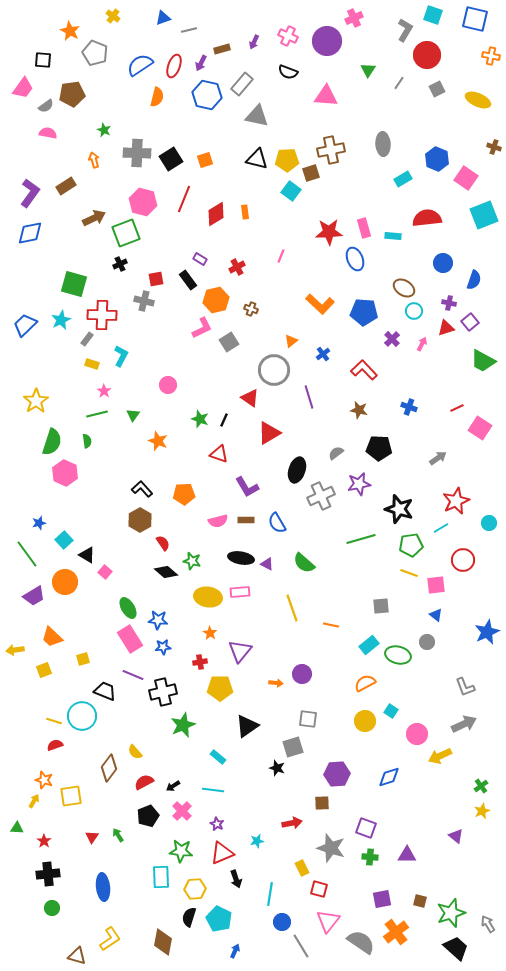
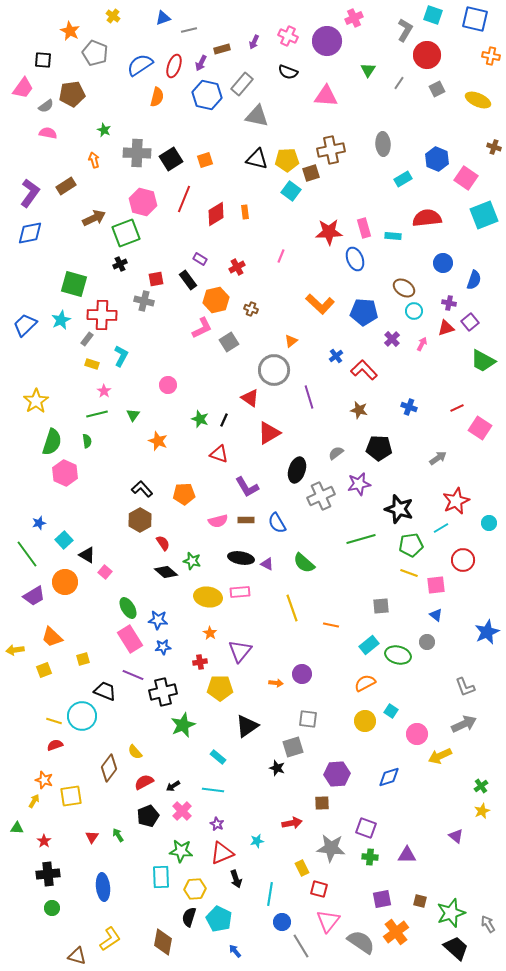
blue cross at (323, 354): moved 13 px right, 2 px down
gray star at (331, 848): rotated 12 degrees counterclockwise
blue arrow at (235, 951): rotated 64 degrees counterclockwise
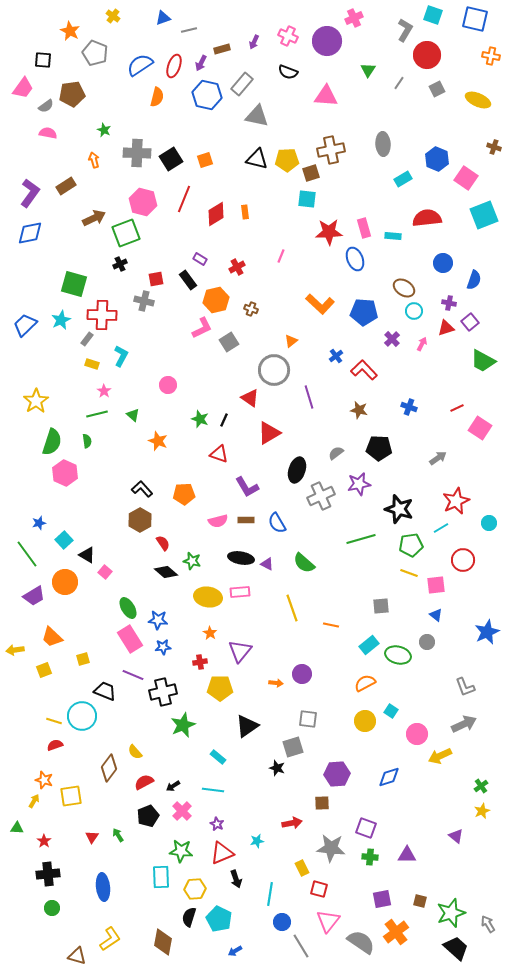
cyan square at (291, 191): moved 16 px right, 8 px down; rotated 30 degrees counterclockwise
green triangle at (133, 415): rotated 24 degrees counterclockwise
blue arrow at (235, 951): rotated 80 degrees counterclockwise
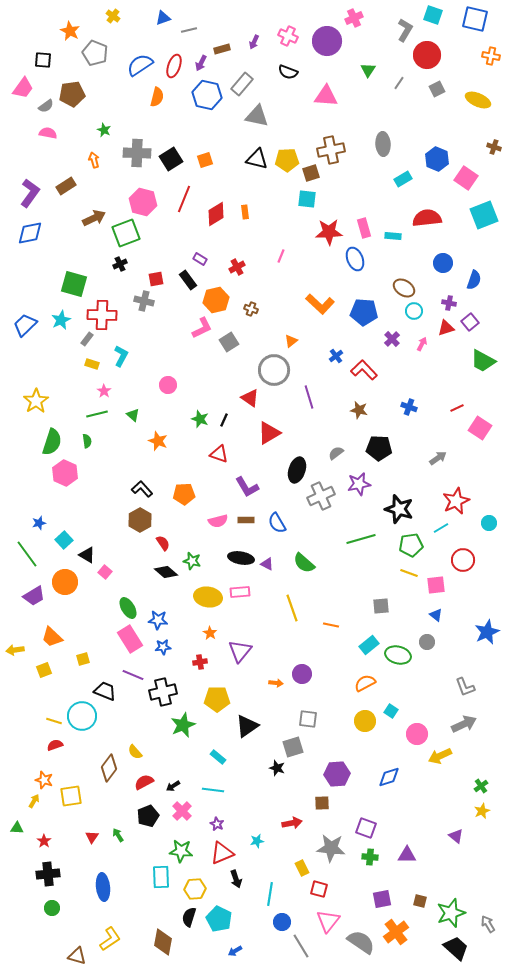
yellow pentagon at (220, 688): moved 3 px left, 11 px down
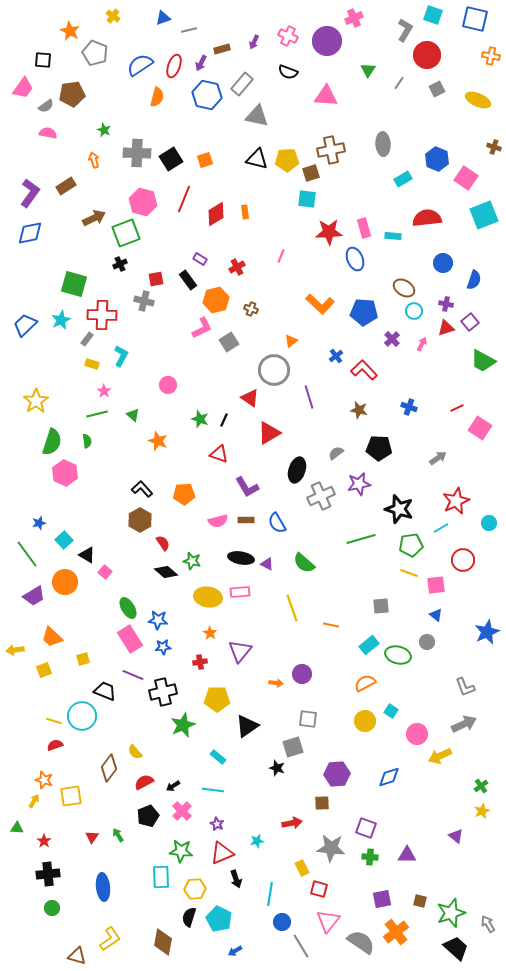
purple cross at (449, 303): moved 3 px left, 1 px down
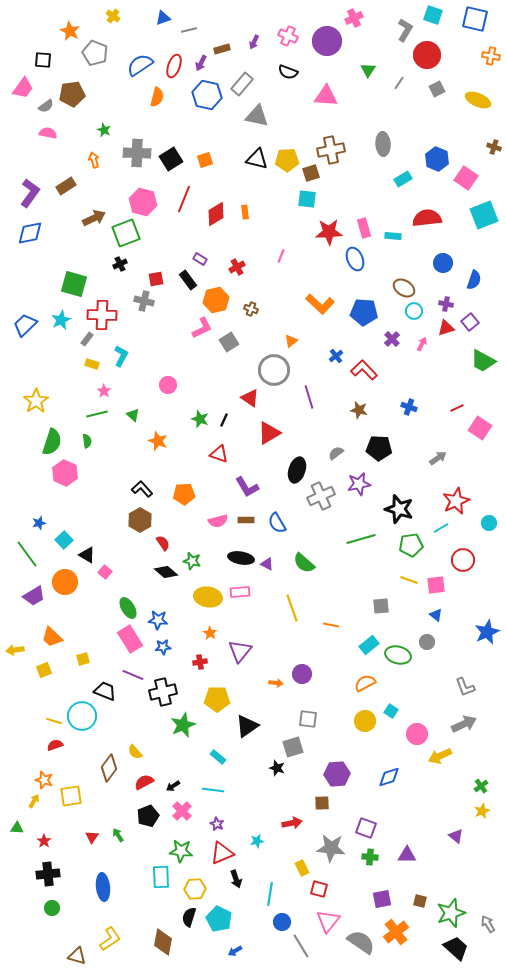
yellow line at (409, 573): moved 7 px down
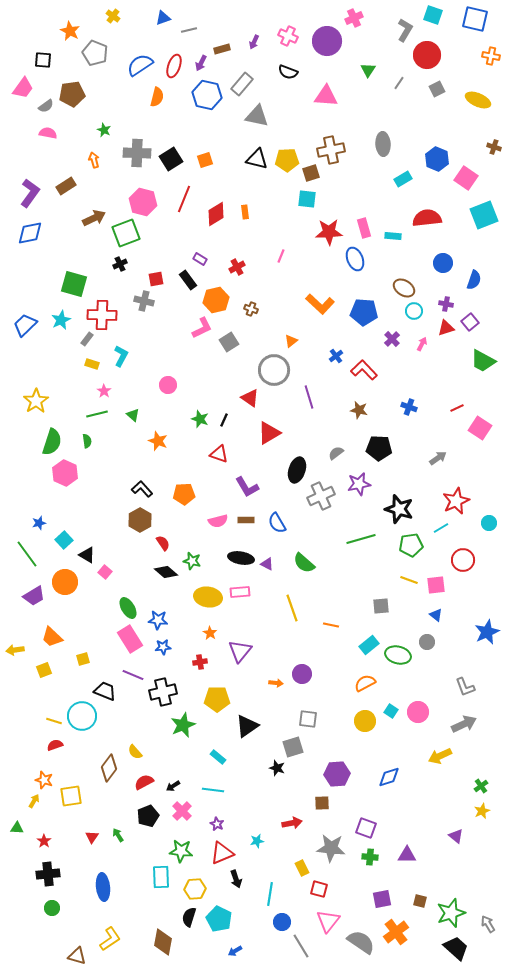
pink circle at (417, 734): moved 1 px right, 22 px up
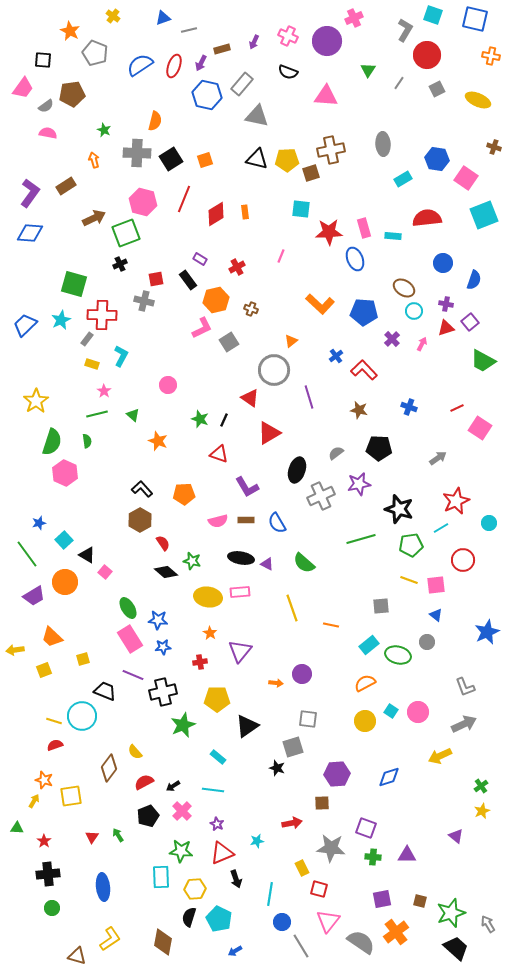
orange semicircle at (157, 97): moved 2 px left, 24 px down
blue hexagon at (437, 159): rotated 15 degrees counterclockwise
cyan square at (307, 199): moved 6 px left, 10 px down
blue diamond at (30, 233): rotated 16 degrees clockwise
green cross at (370, 857): moved 3 px right
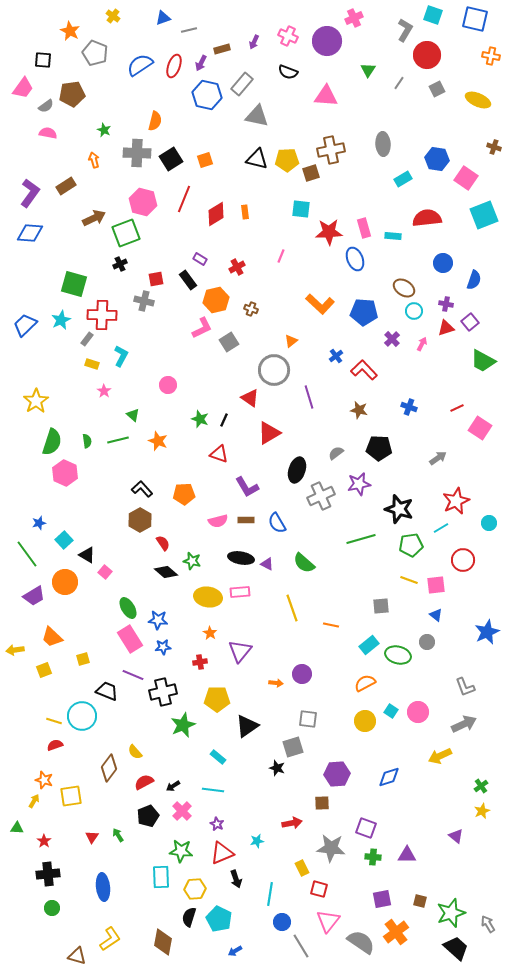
green line at (97, 414): moved 21 px right, 26 px down
black trapezoid at (105, 691): moved 2 px right
